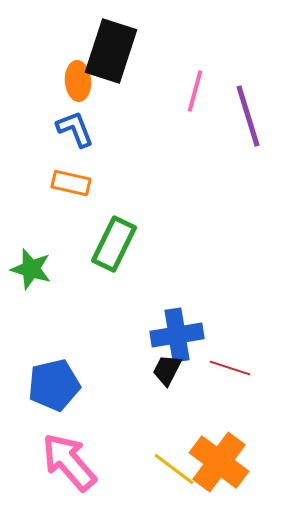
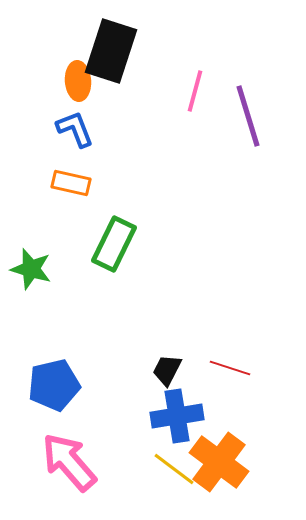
blue cross: moved 81 px down
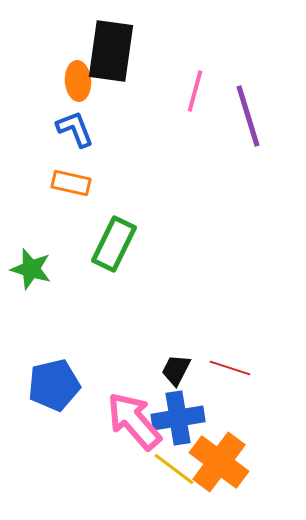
black rectangle: rotated 10 degrees counterclockwise
black trapezoid: moved 9 px right
blue cross: moved 1 px right, 2 px down
pink arrow: moved 65 px right, 41 px up
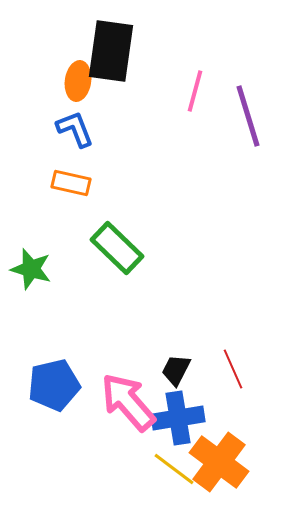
orange ellipse: rotated 12 degrees clockwise
green rectangle: moved 3 px right, 4 px down; rotated 72 degrees counterclockwise
red line: moved 3 px right, 1 px down; rotated 48 degrees clockwise
pink arrow: moved 6 px left, 19 px up
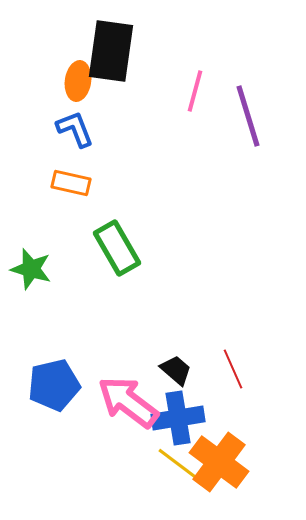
green rectangle: rotated 16 degrees clockwise
black trapezoid: rotated 104 degrees clockwise
pink arrow: rotated 12 degrees counterclockwise
yellow line: moved 4 px right, 5 px up
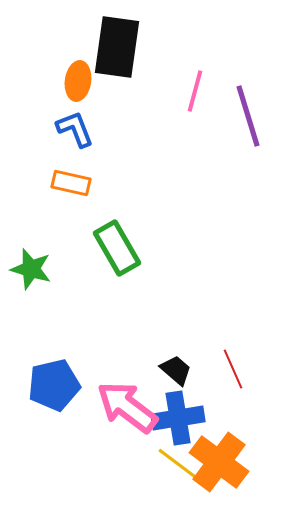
black rectangle: moved 6 px right, 4 px up
pink arrow: moved 1 px left, 5 px down
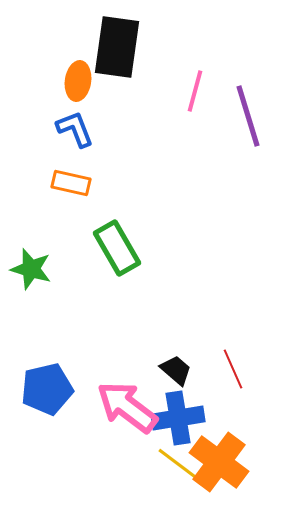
blue pentagon: moved 7 px left, 4 px down
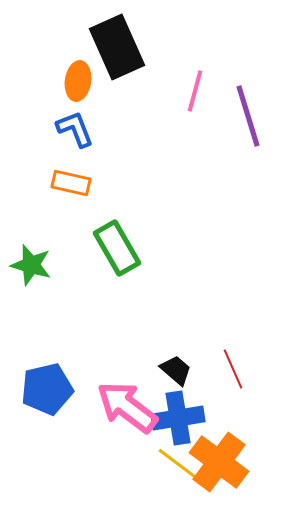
black rectangle: rotated 32 degrees counterclockwise
green star: moved 4 px up
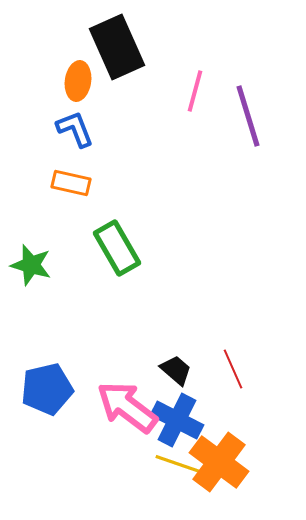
blue cross: moved 1 px left, 2 px down; rotated 36 degrees clockwise
yellow line: rotated 18 degrees counterclockwise
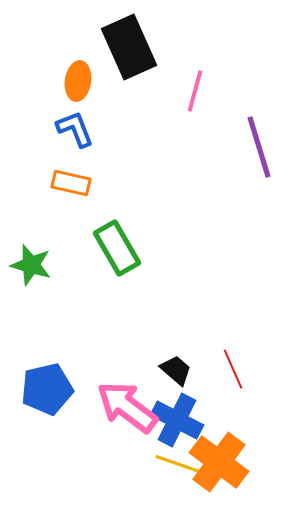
black rectangle: moved 12 px right
purple line: moved 11 px right, 31 px down
